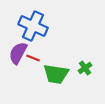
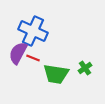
blue cross: moved 5 px down
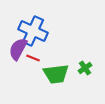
purple semicircle: moved 4 px up
green trapezoid: rotated 16 degrees counterclockwise
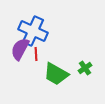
purple semicircle: moved 2 px right
red line: moved 3 px right, 4 px up; rotated 64 degrees clockwise
green trapezoid: rotated 36 degrees clockwise
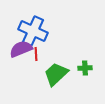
purple semicircle: moved 1 px right; rotated 40 degrees clockwise
green cross: rotated 32 degrees clockwise
green trapezoid: rotated 108 degrees clockwise
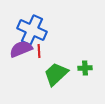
blue cross: moved 1 px left, 1 px up
red line: moved 3 px right, 3 px up
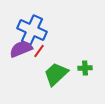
red line: rotated 40 degrees clockwise
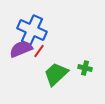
green cross: rotated 16 degrees clockwise
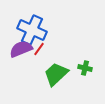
red line: moved 2 px up
